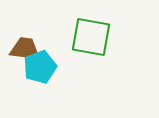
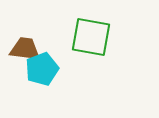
cyan pentagon: moved 2 px right, 2 px down
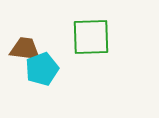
green square: rotated 12 degrees counterclockwise
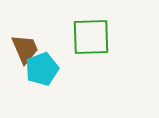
brown trapezoid: rotated 60 degrees clockwise
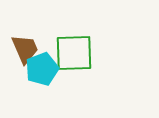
green square: moved 17 px left, 16 px down
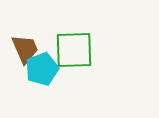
green square: moved 3 px up
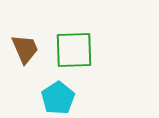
cyan pentagon: moved 16 px right, 29 px down; rotated 12 degrees counterclockwise
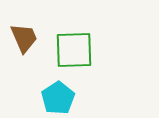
brown trapezoid: moved 1 px left, 11 px up
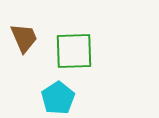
green square: moved 1 px down
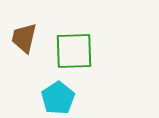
brown trapezoid: rotated 144 degrees counterclockwise
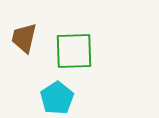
cyan pentagon: moved 1 px left
